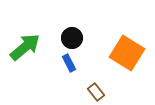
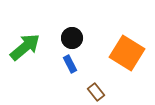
blue rectangle: moved 1 px right, 1 px down
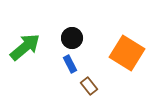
brown rectangle: moved 7 px left, 6 px up
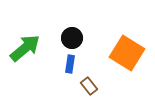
green arrow: moved 1 px down
blue rectangle: rotated 36 degrees clockwise
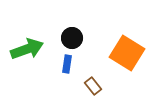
green arrow: moved 2 px right, 1 px down; rotated 20 degrees clockwise
blue rectangle: moved 3 px left
brown rectangle: moved 4 px right
